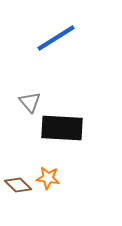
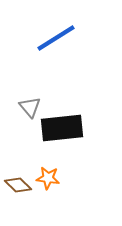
gray triangle: moved 5 px down
black rectangle: rotated 9 degrees counterclockwise
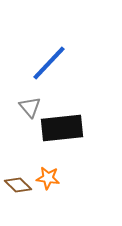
blue line: moved 7 px left, 25 px down; rotated 15 degrees counterclockwise
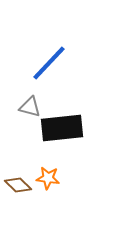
gray triangle: rotated 35 degrees counterclockwise
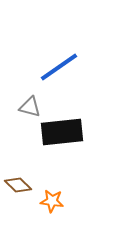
blue line: moved 10 px right, 4 px down; rotated 12 degrees clockwise
black rectangle: moved 4 px down
orange star: moved 4 px right, 23 px down
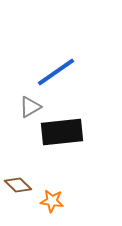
blue line: moved 3 px left, 5 px down
gray triangle: rotated 45 degrees counterclockwise
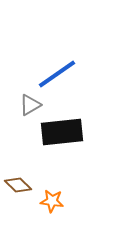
blue line: moved 1 px right, 2 px down
gray triangle: moved 2 px up
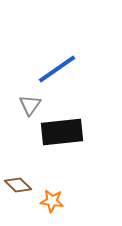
blue line: moved 5 px up
gray triangle: rotated 25 degrees counterclockwise
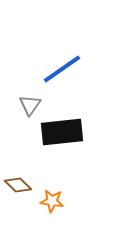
blue line: moved 5 px right
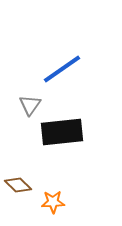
orange star: moved 1 px right, 1 px down; rotated 10 degrees counterclockwise
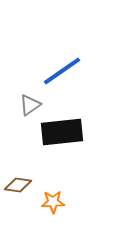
blue line: moved 2 px down
gray triangle: rotated 20 degrees clockwise
brown diamond: rotated 36 degrees counterclockwise
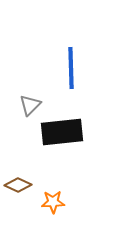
blue line: moved 9 px right, 3 px up; rotated 57 degrees counterclockwise
gray triangle: rotated 10 degrees counterclockwise
brown diamond: rotated 16 degrees clockwise
